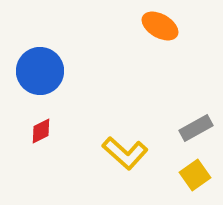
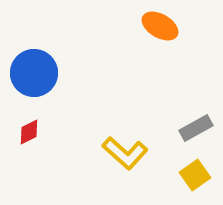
blue circle: moved 6 px left, 2 px down
red diamond: moved 12 px left, 1 px down
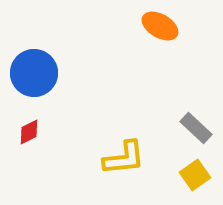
gray rectangle: rotated 72 degrees clockwise
yellow L-shape: moved 1 px left, 5 px down; rotated 48 degrees counterclockwise
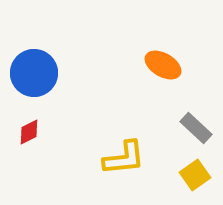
orange ellipse: moved 3 px right, 39 px down
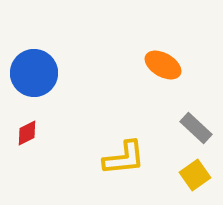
red diamond: moved 2 px left, 1 px down
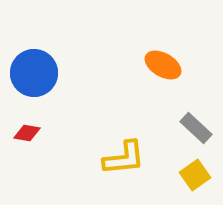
red diamond: rotated 36 degrees clockwise
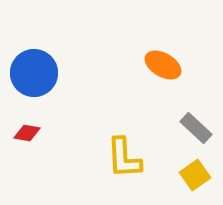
yellow L-shape: rotated 93 degrees clockwise
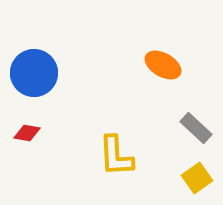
yellow L-shape: moved 8 px left, 2 px up
yellow square: moved 2 px right, 3 px down
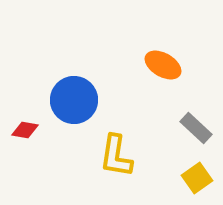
blue circle: moved 40 px right, 27 px down
red diamond: moved 2 px left, 3 px up
yellow L-shape: rotated 12 degrees clockwise
